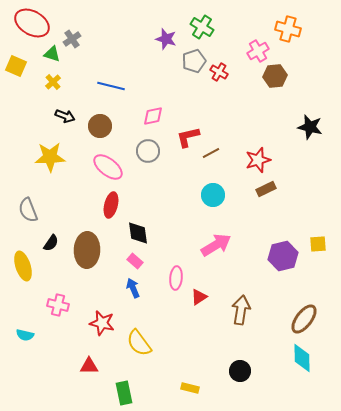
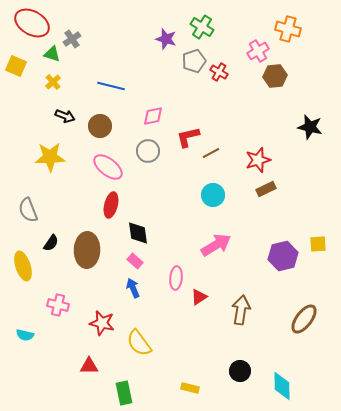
cyan diamond at (302, 358): moved 20 px left, 28 px down
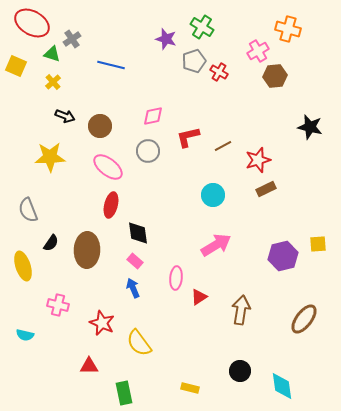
blue line at (111, 86): moved 21 px up
brown line at (211, 153): moved 12 px right, 7 px up
red star at (102, 323): rotated 10 degrees clockwise
cyan diamond at (282, 386): rotated 8 degrees counterclockwise
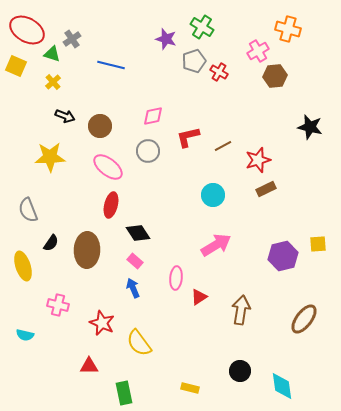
red ellipse at (32, 23): moved 5 px left, 7 px down
black diamond at (138, 233): rotated 25 degrees counterclockwise
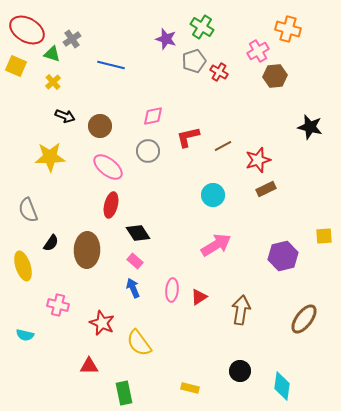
yellow square at (318, 244): moved 6 px right, 8 px up
pink ellipse at (176, 278): moved 4 px left, 12 px down
cyan diamond at (282, 386): rotated 16 degrees clockwise
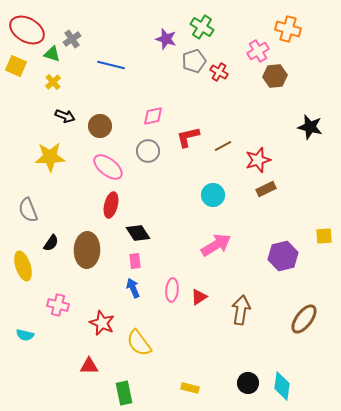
pink rectangle at (135, 261): rotated 42 degrees clockwise
black circle at (240, 371): moved 8 px right, 12 px down
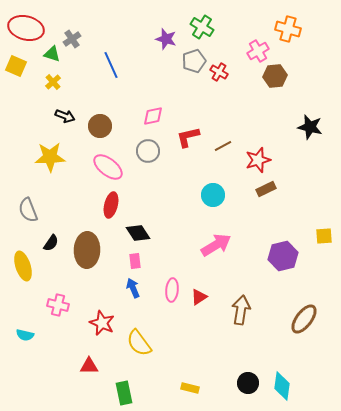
red ellipse at (27, 30): moved 1 px left, 2 px up; rotated 16 degrees counterclockwise
blue line at (111, 65): rotated 52 degrees clockwise
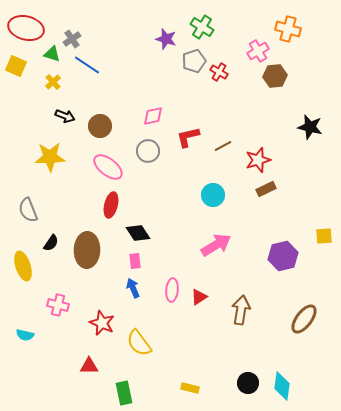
blue line at (111, 65): moved 24 px left; rotated 32 degrees counterclockwise
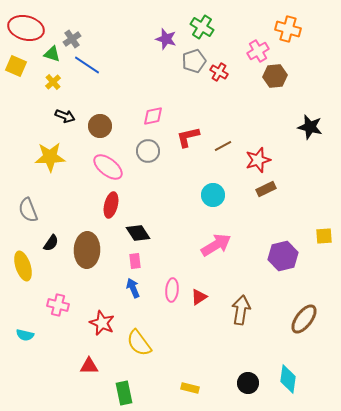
cyan diamond at (282, 386): moved 6 px right, 7 px up
